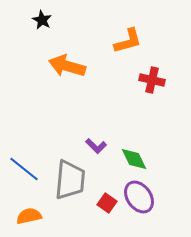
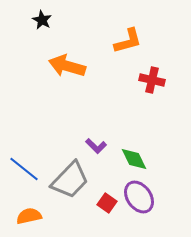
gray trapezoid: rotated 39 degrees clockwise
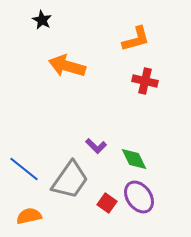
orange L-shape: moved 8 px right, 2 px up
red cross: moved 7 px left, 1 px down
gray trapezoid: rotated 9 degrees counterclockwise
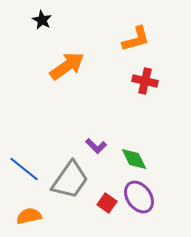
orange arrow: rotated 129 degrees clockwise
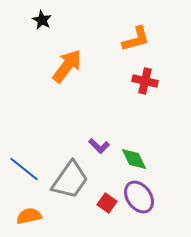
orange arrow: rotated 18 degrees counterclockwise
purple L-shape: moved 3 px right
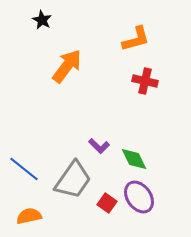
gray trapezoid: moved 3 px right
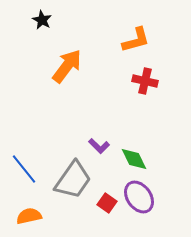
orange L-shape: moved 1 px down
blue line: rotated 12 degrees clockwise
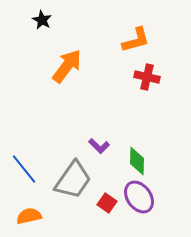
red cross: moved 2 px right, 4 px up
green diamond: moved 3 px right, 2 px down; rotated 28 degrees clockwise
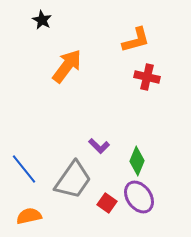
green diamond: rotated 20 degrees clockwise
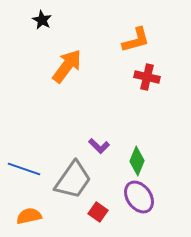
blue line: rotated 32 degrees counterclockwise
red square: moved 9 px left, 9 px down
